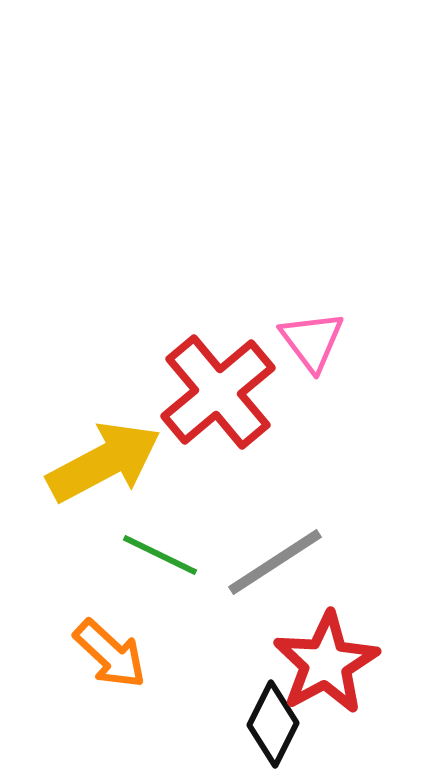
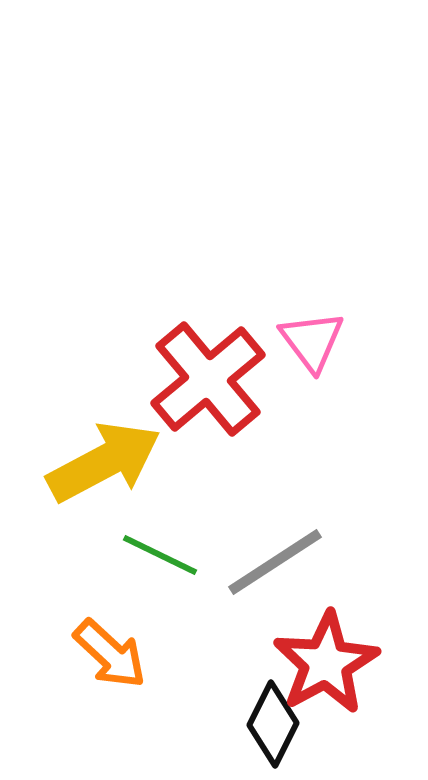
red cross: moved 10 px left, 13 px up
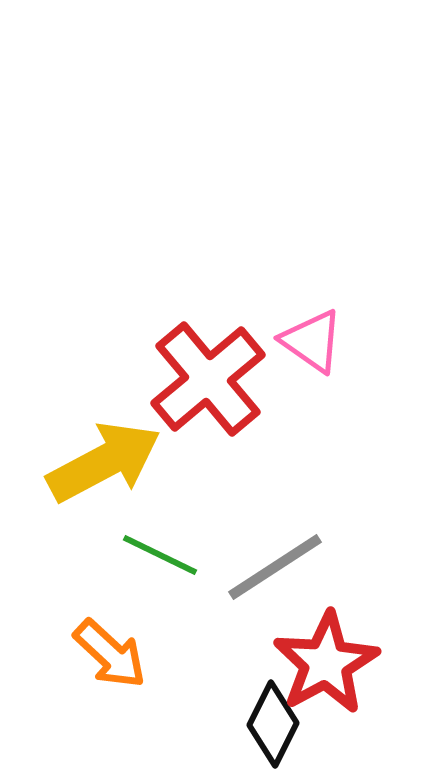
pink triangle: rotated 18 degrees counterclockwise
gray line: moved 5 px down
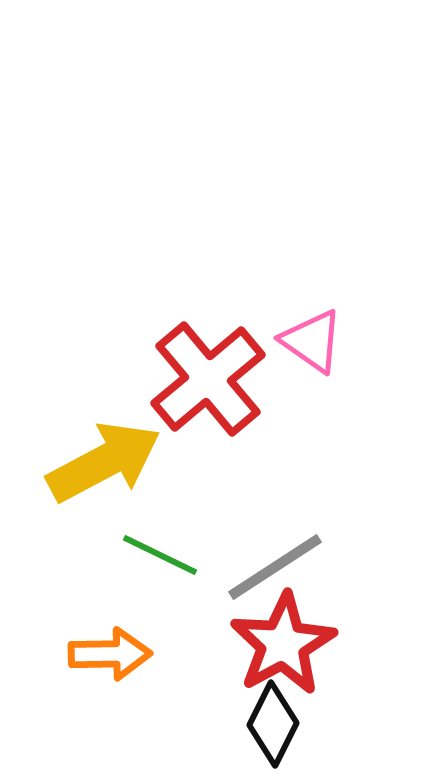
orange arrow: rotated 44 degrees counterclockwise
red star: moved 43 px left, 19 px up
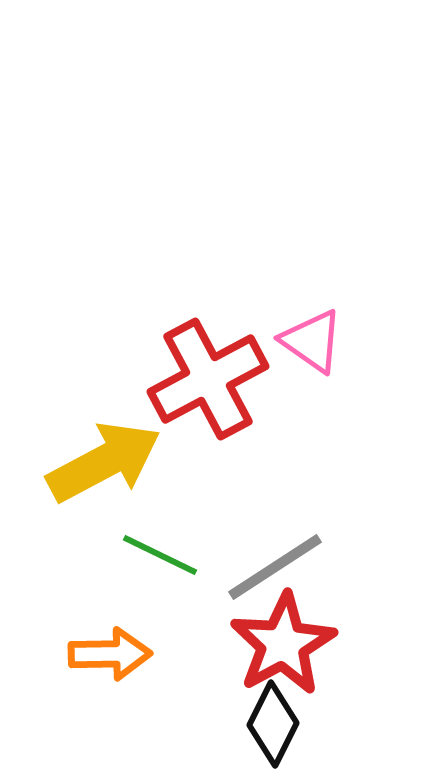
red cross: rotated 12 degrees clockwise
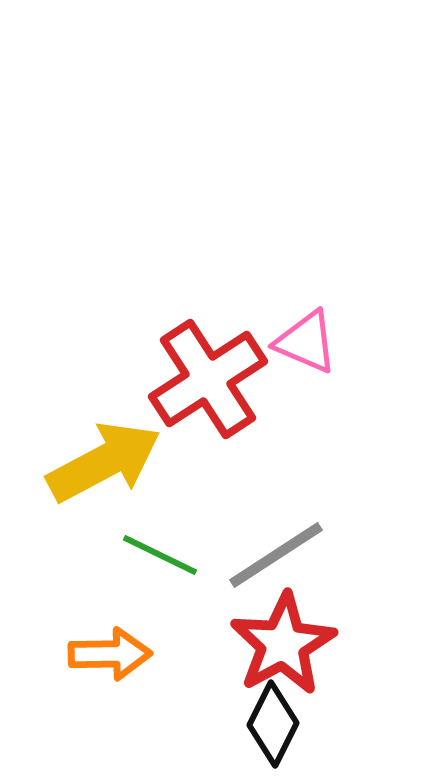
pink triangle: moved 6 px left, 1 px down; rotated 12 degrees counterclockwise
red cross: rotated 5 degrees counterclockwise
gray line: moved 1 px right, 12 px up
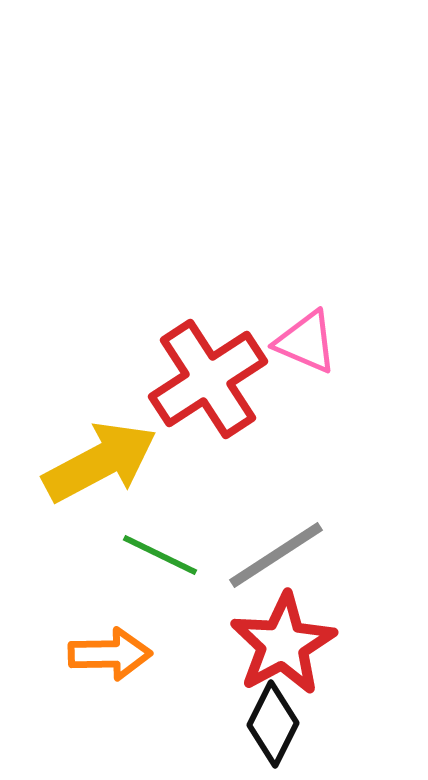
yellow arrow: moved 4 px left
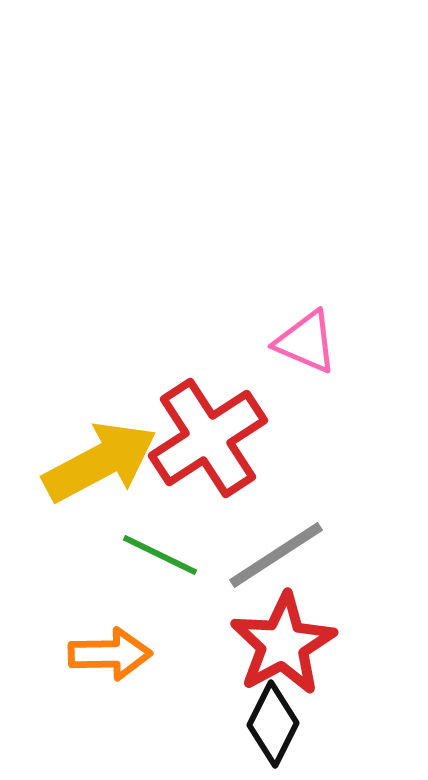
red cross: moved 59 px down
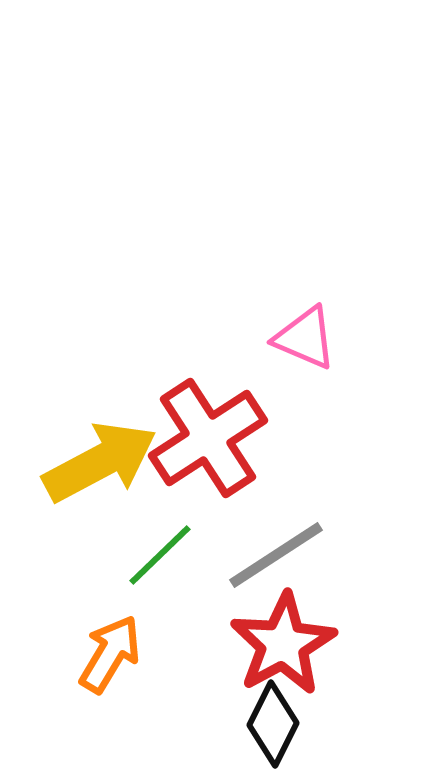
pink triangle: moved 1 px left, 4 px up
green line: rotated 70 degrees counterclockwise
orange arrow: rotated 58 degrees counterclockwise
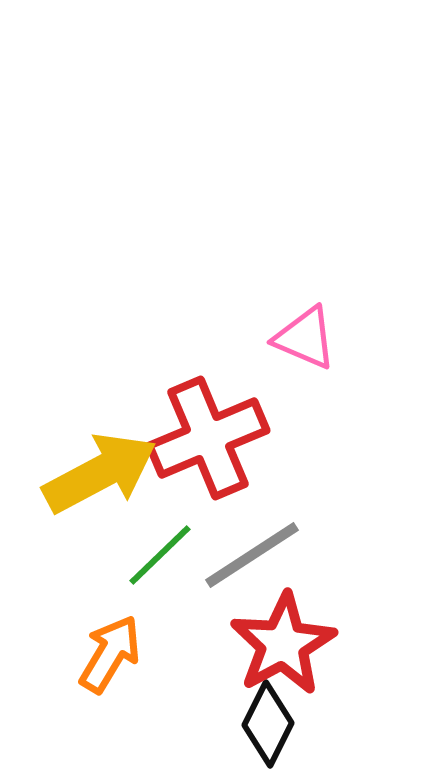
red cross: rotated 10 degrees clockwise
yellow arrow: moved 11 px down
gray line: moved 24 px left
black diamond: moved 5 px left
